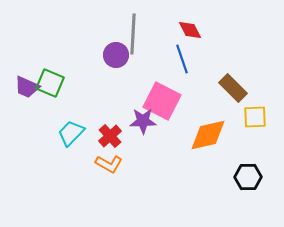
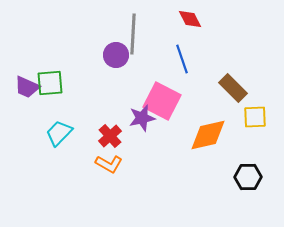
red diamond: moved 11 px up
green square: rotated 28 degrees counterclockwise
purple star: moved 1 px left, 3 px up; rotated 12 degrees counterclockwise
cyan trapezoid: moved 12 px left
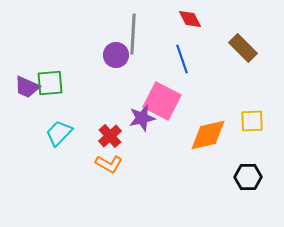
brown rectangle: moved 10 px right, 40 px up
yellow square: moved 3 px left, 4 px down
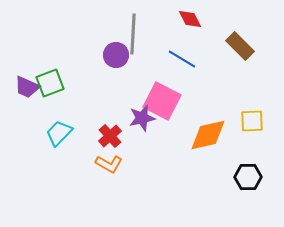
brown rectangle: moved 3 px left, 2 px up
blue line: rotated 40 degrees counterclockwise
green square: rotated 16 degrees counterclockwise
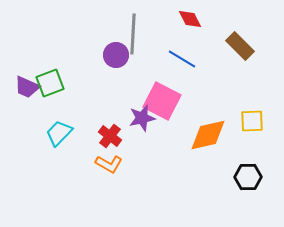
red cross: rotated 10 degrees counterclockwise
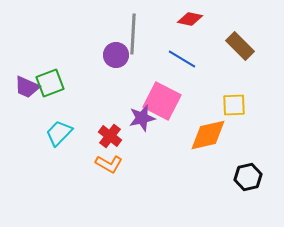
red diamond: rotated 50 degrees counterclockwise
yellow square: moved 18 px left, 16 px up
black hexagon: rotated 12 degrees counterclockwise
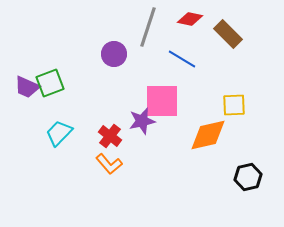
gray line: moved 15 px right, 7 px up; rotated 15 degrees clockwise
brown rectangle: moved 12 px left, 12 px up
purple circle: moved 2 px left, 1 px up
pink square: rotated 27 degrees counterclockwise
purple star: moved 3 px down
orange L-shape: rotated 20 degrees clockwise
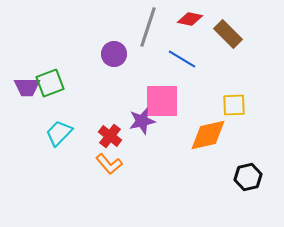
purple trapezoid: rotated 24 degrees counterclockwise
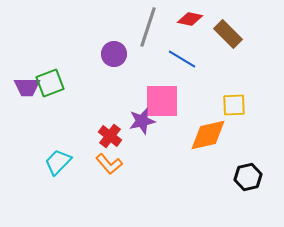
cyan trapezoid: moved 1 px left, 29 px down
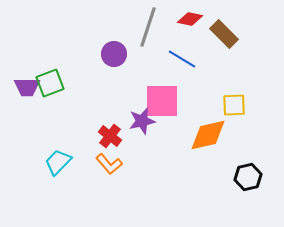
brown rectangle: moved 4 px left
